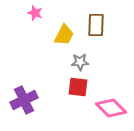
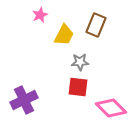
pink star: moved 5 px right, 2 px down; rotated 28 degrees clockwise
brown rectangle: rotated 20 degrees clockwise
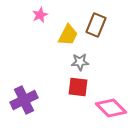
yellow trapezoid: moved 4 px right
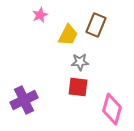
pink diamond: moved 1 px right, 1 px down; rotated 60 degrees clockwise
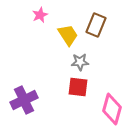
yellow trapezoid: rotated 60 degrees counterclockwise
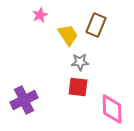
pink diamond: rotated 16 degrees counterclockwise
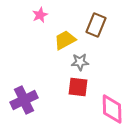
yellow trapezoid: moved 3 px left, 5 px down; rotated 85 degrees counterclockwise
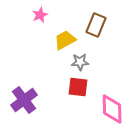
purple cross: rotated 12 degrees counterclockwise
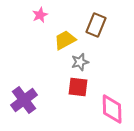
gray star: rotated 12 degrees counterclockwise
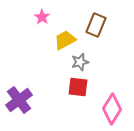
pink star: moved 2 px right, 2 px down; rotated 14 degrees counterclockwise
purple cross: moved 5 px left
pink diamond: rotated 32 degrees clockwise
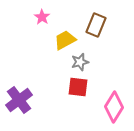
pink diamond: moved 2 px right, 2 px up
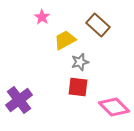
brown rectangle: moved 2 px right; rotated 70 degrees counterclockwise
pink diamond: rotated 76 degrees counterclockwise
